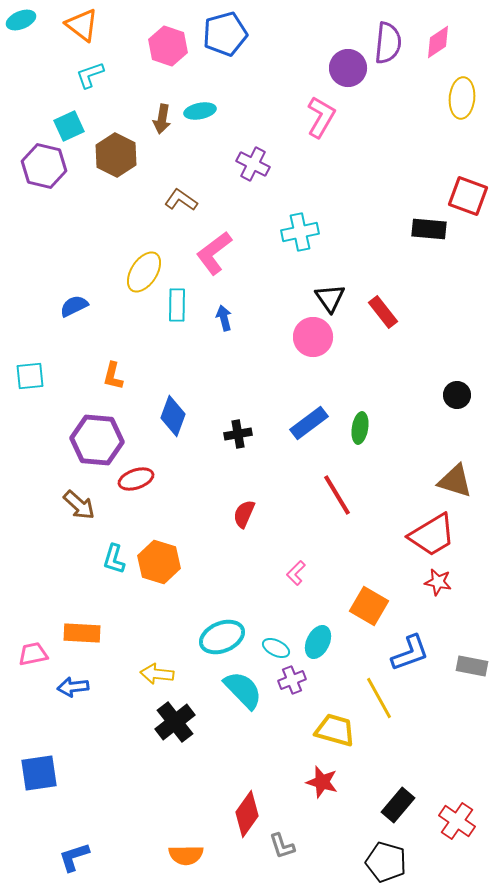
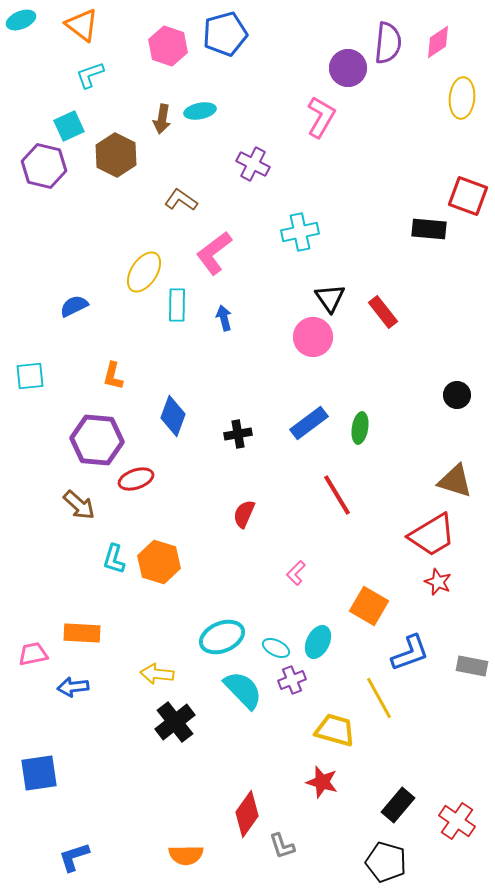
red star at (438, 582): rotated 12 degrees clockwise
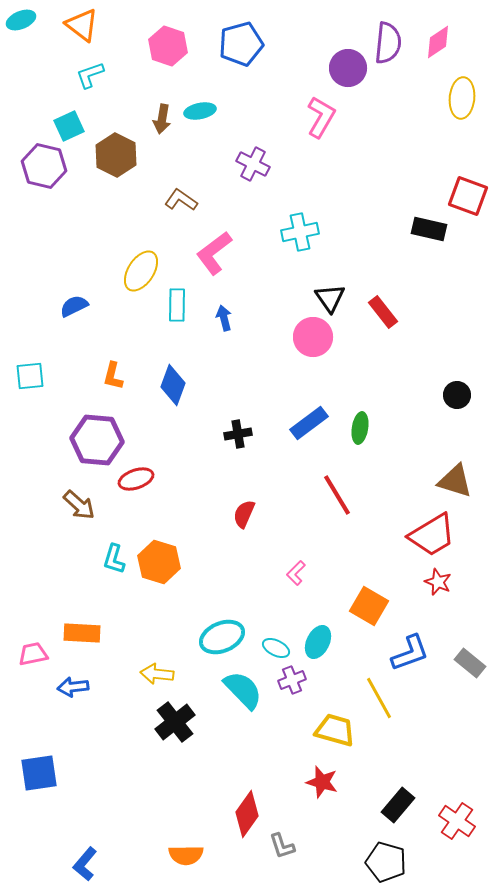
blue pentagon at (225, 34): moved 16 px right, 10 px down
black rectangle at (429, 229): rotated 8 degrees clockwise
yellow ellipse at (144, 272): moved 3 px left, 1 px up
blue diamond at (173, 416): moved 31 px up
gray rectangle at (472, 666): moved 2 px left, 3 px up; rotated 28 degrees clockwise
blue L-shape at (74, 857): moved 11 px right, 7 px down; rotated 32 degrees counterclockwise
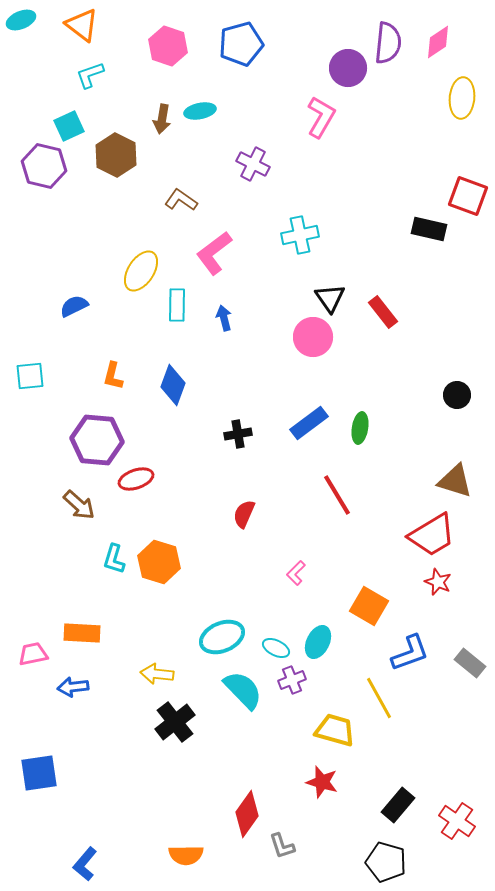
cyan cross at (300, 232): moved 3 px down
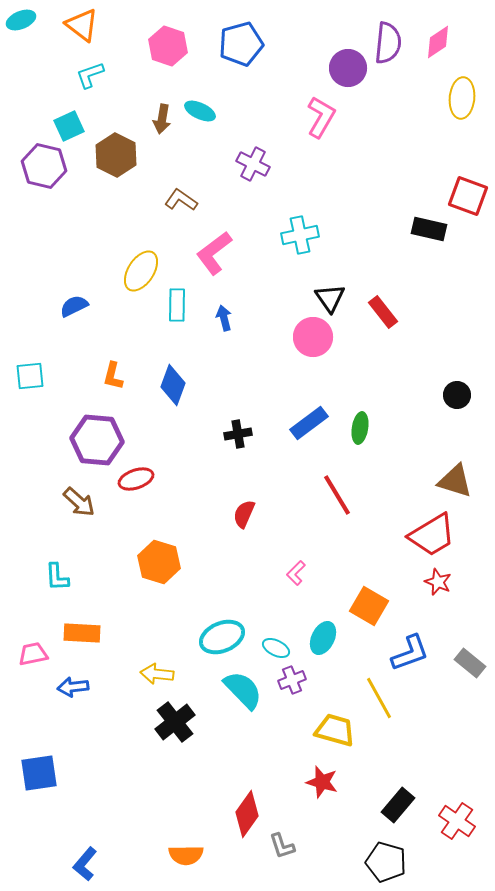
cyan ellipse at (200, 111): rotated 36 degrees clockwise
brown arrow at (79, 505): moved 3 px up
cyan L-shape at (114, 559): moved 57 px left, 18 px down; rotated 20 degrees counterclockwise
cyan ellipse at (318, 642): moved 5 px right, 4 px up
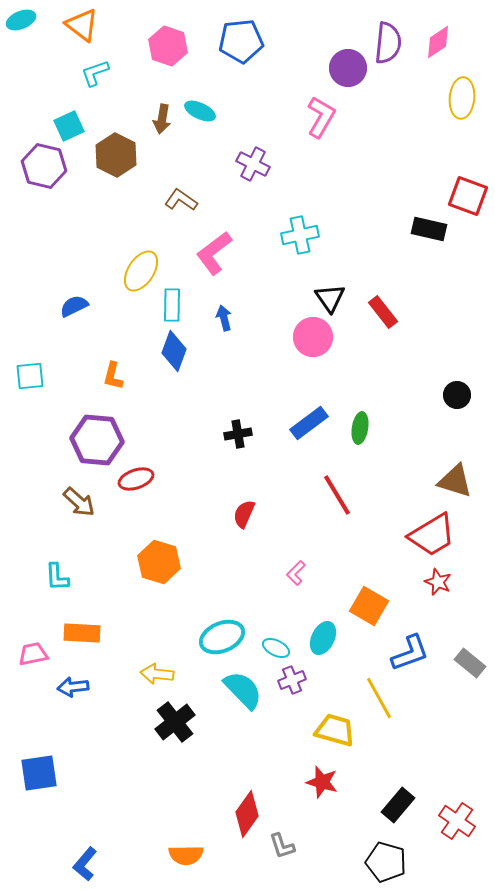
blue pentagon at (241, 44): moved 3 px up; rotated 9 degrees clockwise
cyan L-shape at (90, 75): moved 5 px right, 2 px up
cyan rectangle at (177, 305): moved 5 px left
blue diamond at (173, 385): moved 1 px right, 34 px up
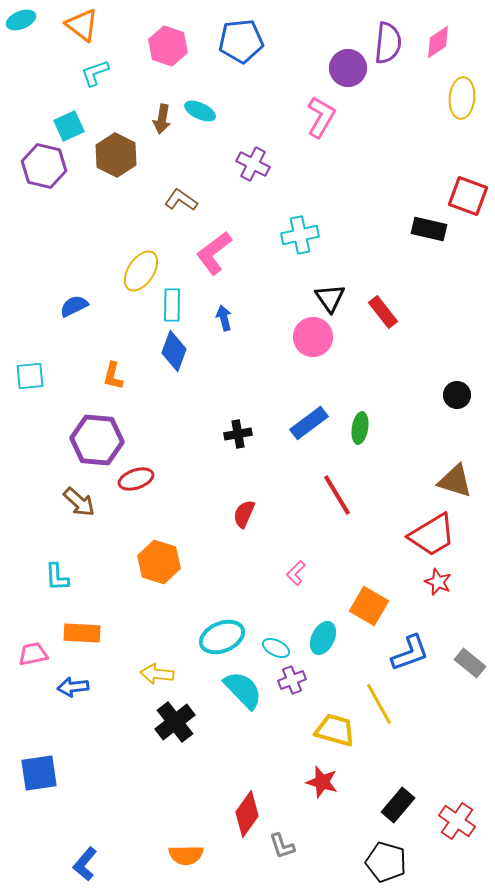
yellow line at (379, 698): moved 6 px down
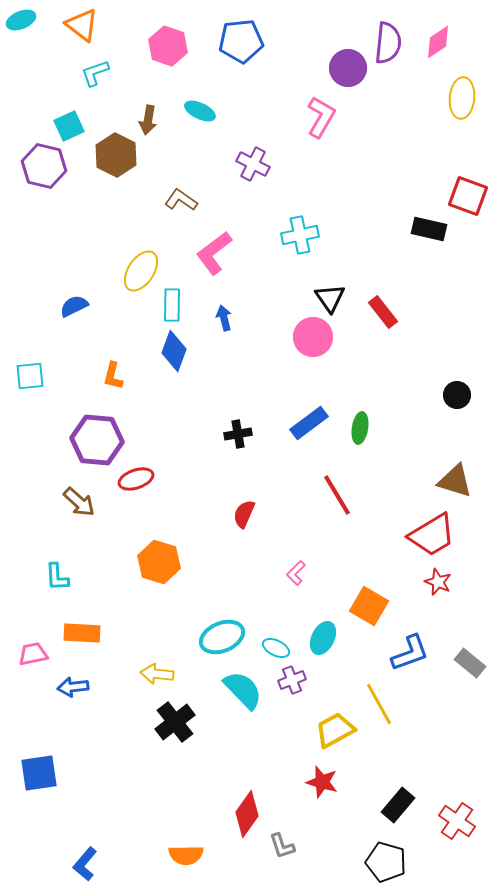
brown arrow at (162, 119): moved 14 px left, 1 px down
yellow trapezoid at (335, 730): rotated 45 degrees counterclockwise
